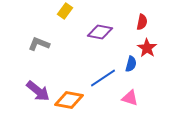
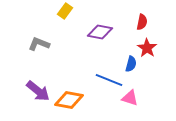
blue line: moved 6 px right, 2 px down; rotated 56 degrees clockwise
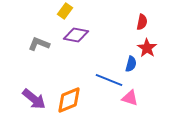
purple diamond: moved 24 px left, 3 px down
purple arrow: moved 4 px left, 8 px down
orange diamond: rotated 32 degrees counterclockwise
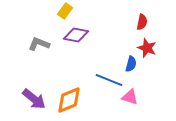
red star: rotated 12 degrees counterclockwise
pink triangle: moved 1 px up
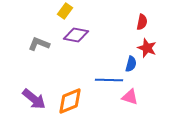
blue line: rotated 20 degrees counterclockwise
orange diamond: moved 1 px right, 1 px down
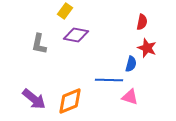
gray L-shape: rotated 100 degrees counterclockwise
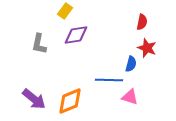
purple diamond: rotated 20 degrees counterclockwise
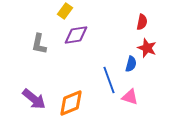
blue line: rotated 68 degrees clockwise
orange diamond: moved 1 px right, 2 px down
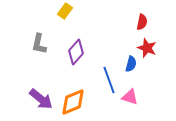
purple diamond: moved 17 px down; rotated 40 degrees counterclockwise
purple arrow: moved 7 px right
orange diamond: moved 2 px right, 1 px up
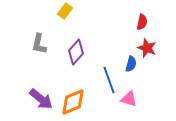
pink triangle: moved 1 px left, 2 px down
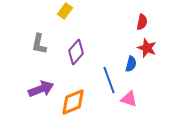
purple arrow: moved 10 px up; rotated 60 degrees counterclockwise
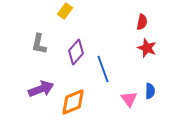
blue semicircle: moved 19 px right, 27 px down; rotated 14 degrees counterclockwise
blue line: moved 6 px left, 11 px up
pink triangle: rotated 36 degrees clockwise
